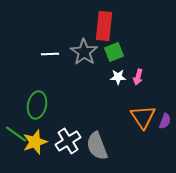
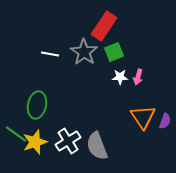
red rectangle: rotated 28 degrees clockwise
white line: rotated 12 degrees clockwise
white star: moved 2 px right
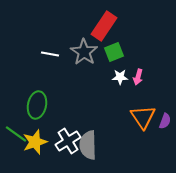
gray semicircle: moved 9 px left, 1 px up; rotated 20 degrees clockwise
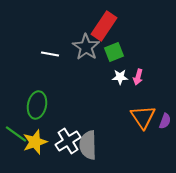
gray star: moved 2 px right, 5 px up
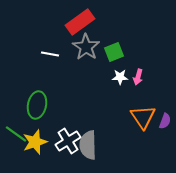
red rectangle: moved 24 px left, 4 px up; rotated 20 degrees clockwise
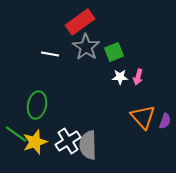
orange triangle: rotated 8 degrees counterclockwise
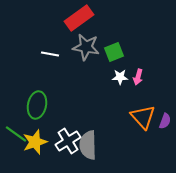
red rectangle: moved 1 px left, 4 px up
gray star: rotated 24 degrees counterclockwise
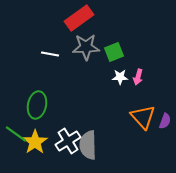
gray star: rotated 12 degrees counterclockwise
yellow star: rotated 15 degrees counterclockwise
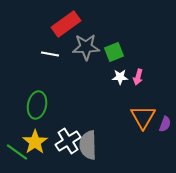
red rectangle: moved 13 px left, 6 px down
orange triangle: rotated 12 degrees clockwise
purple semicircle: moved 3 px down
green line: moved 1 px right, 18 px down
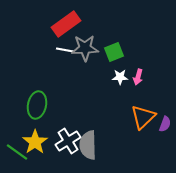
gray star: moved 1 px left, 1 px down
white line: moved 15 px right, 4 px up
orange triangle: rotated 16 degrees clockwise
